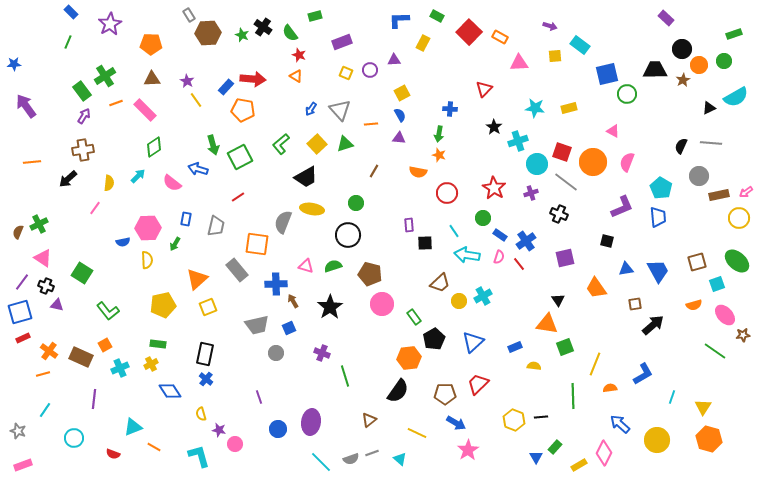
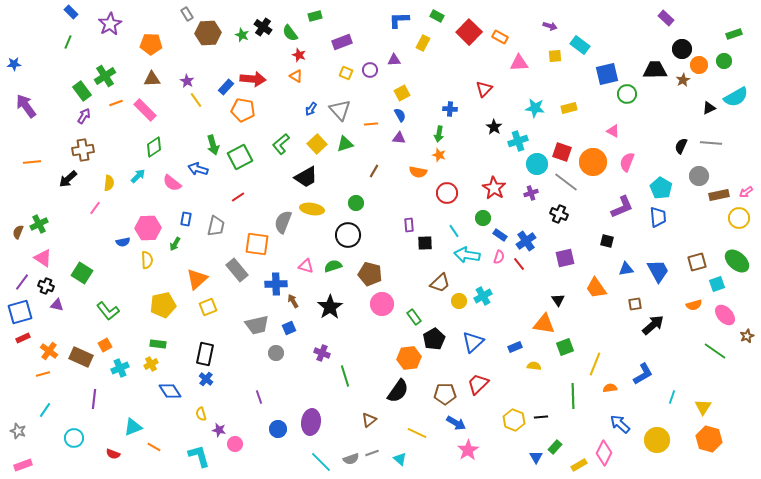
gray rectangle at (189, 15): moved 2 px left, 1 px up
orange triangle at (547, 324): moved 3 px left
brown star at (743, 335): moved 4 px right, 1 px down; rotated 16 degrees counterclockwise
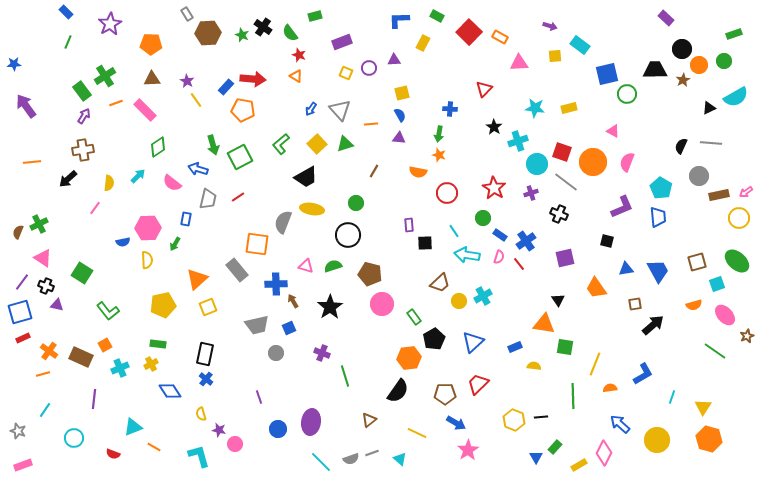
blue rectangle at (71, 12): moved 5 px left
purple circle at (370, 70): moved 1 px left, 2 px up
yellow square at (402, 93): rotated 14 degrees clockwise
green diamond at (154, 147): moved 4 px right
gray trapezoid at (216, 226): moved 8 px left, 27 px up
green square at (565, 347): rotated 30 degrees clockwise
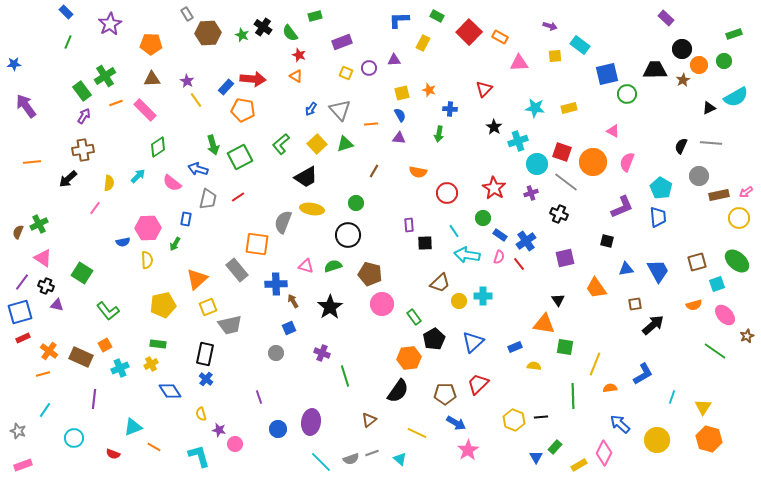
orange star at (439, 155): moved 10 px left, 65 px up
cyan cross at (483, 296): rotated 30 degrees clockwise
gray trapezoid at (257, 325): moved 27 px left
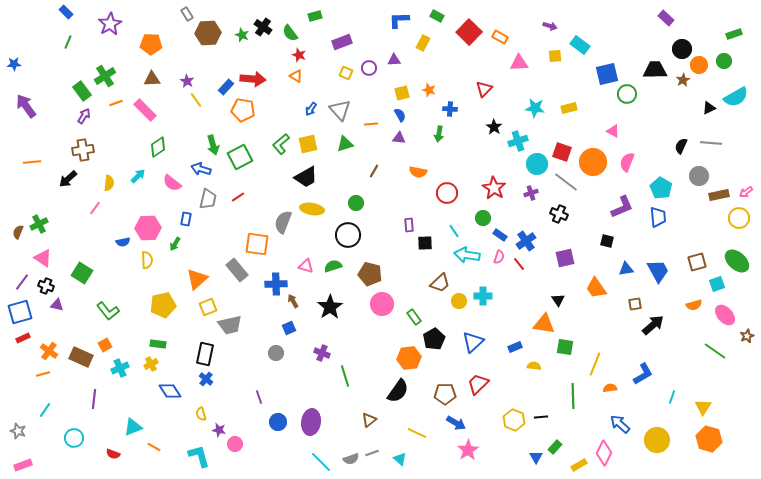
yellow square at (317, 144): moved 9 px left; rotated 30 degrees clockwise
blue arrow at (198, 169): moved 3 px right
blue circle at (278, 429): moved 7 px up
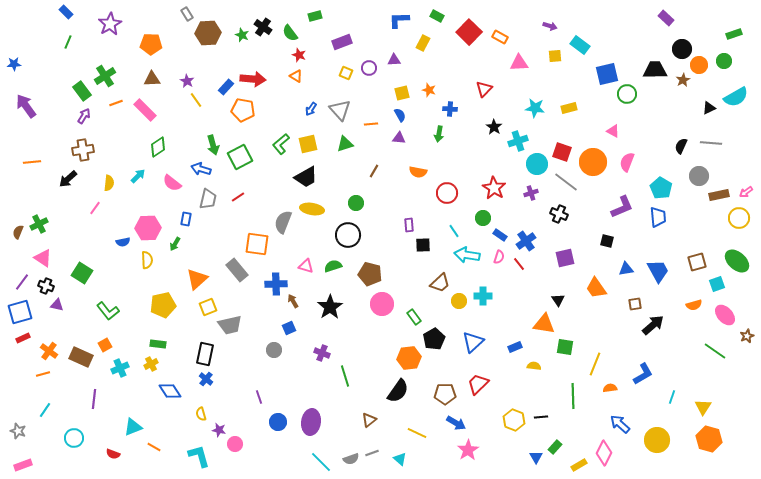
black square at (425, 243): moved 2 px left, 2 px down
gray circle at (276, 353): moved 2 px left, 3 px up
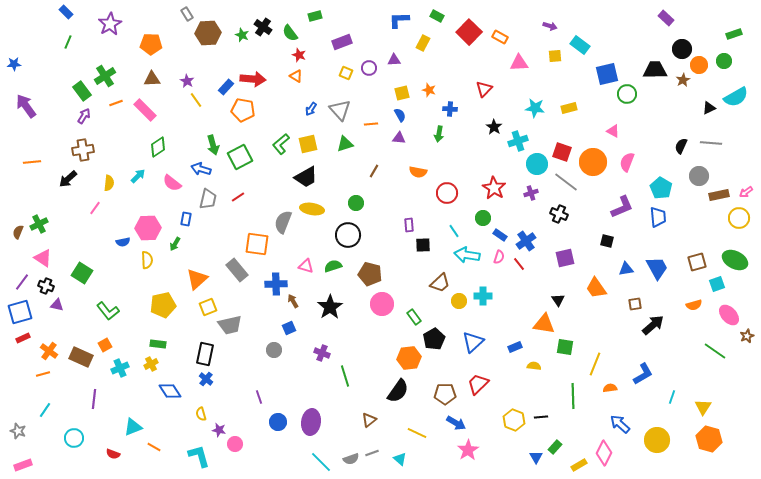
green ellipse at (737, 261): moved 2 px left, 1 px up; rotated 15 degrees counterclockwise
blue trapezoid at (658, 271): moved 1 px left, 3 px up
pink ellipse at (725, 315): moved 4 px right
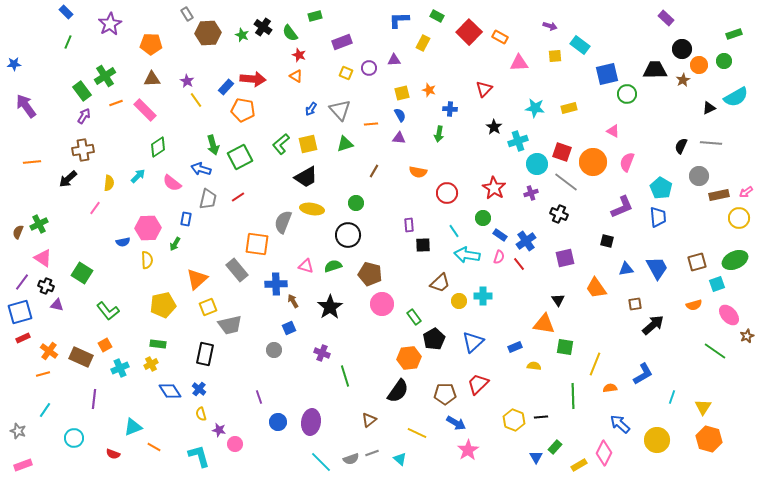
green ellipse at (735, 260): rotated 50 degrees counterclockwise
blue cross at (206, 379): moved 7 px left, 10 px down
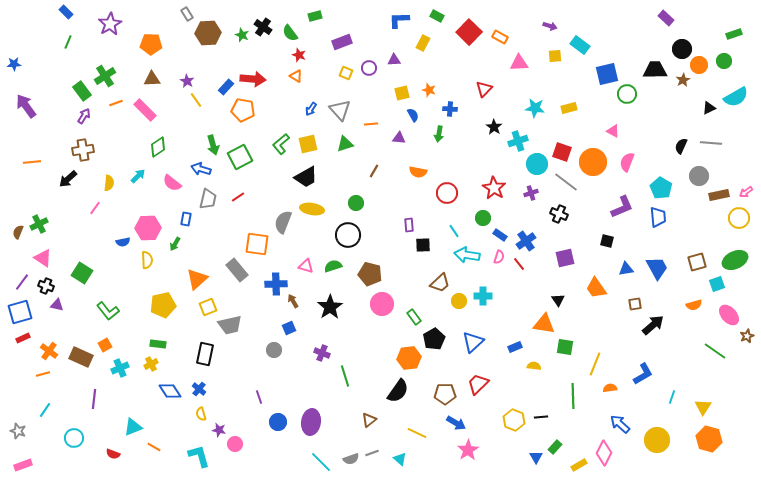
blue semicircle at (400, 115): moved 13 px right
